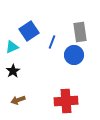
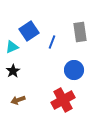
blue circle: moved 15 px down
red cross: moved 3 px left, 1 px up; rotated 25 degrees counterclockwise
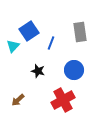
blue line: moved 1 px left, 1 px down
cyan triangle: moved 1 px right, 1 px up; rotated 24 degrees counterclockwise
black star: moved 25 px right; rotated 24 degrees counterclockwise
brown arrow: rotated 24 degrees counterclockwise
